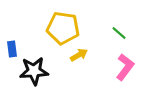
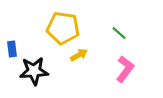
pink L-shape: moved 2 px down
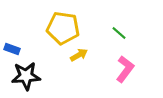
blue rectangle: rotated 63 degrees counterclockwise
black star: moved 8 px left, 5 px down
